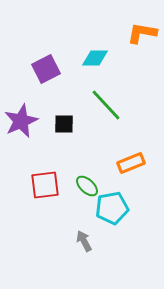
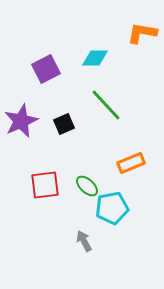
black square: rotated 25 degrees counterclockwise
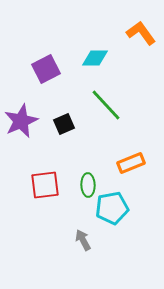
orange L-shape: moved 1 px left; rotated 44 degrees clockwise
green ellipse: moved 1 px right, 1 px up; rotated 45 degrees clockwise
gray arrow: moved 1 px left, 1 px up
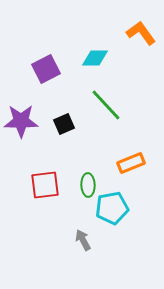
purple star: rotated 24 degrees clockwise
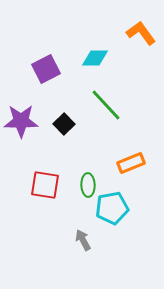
black square: rotated 20 degrees counterclockwise
red square: rotated 16 degrees clockwise
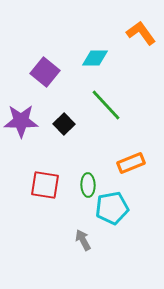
purple square: moved 1 px left, 3 px down; rotated 24 degrees counterclockwise
